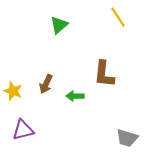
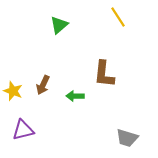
brown arrow: moved 3 px left, 1 px down
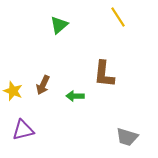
gray trapezoid: moved 1 px up
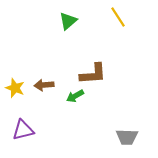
green triangle: moved 9 px right, 4 px up
brown L-shape: moved 11 px left; rotated 100 degrees counterclockwise
brown arrow: moved 1 px right; rotated 60 degrees clockwise
yellow star: moved 2 px right, 3 px up
green arrow: rotated 30 degrees counterclockwise
gray trapezoid: rotated 15 degrees counterclockwise
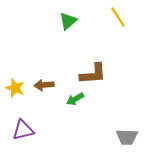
green arrow: moved 3 px down
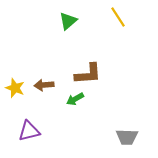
brown L-shape: moved 5 px left
purple triangle: moved 6 px right, 1 px down
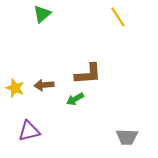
green triangle: moved 26 px left, 7 px up
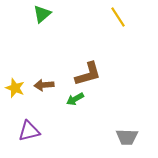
brown L-shape: rotated 12 degrees counterclockwise
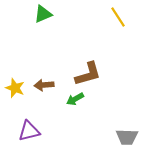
green triangle: moved 1 px right; rotated 18 degrees clockwise
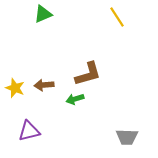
yellow line: moved 1 px left
green arrow: rotated 12 degrees clockwise
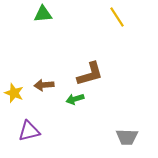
green triangle: rotated 18 degrees clockwise
brown L-shape: moved 2 px right
yellow star: moved 1 px left, 5 px down
